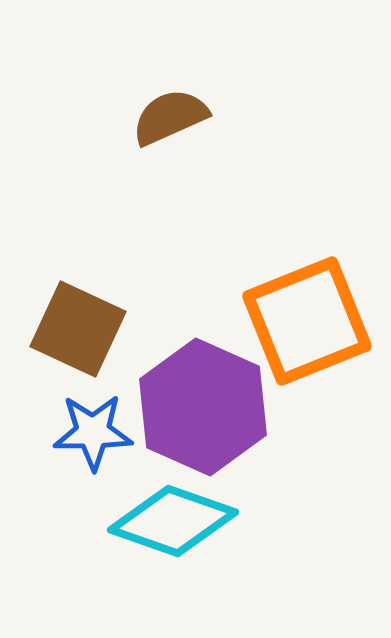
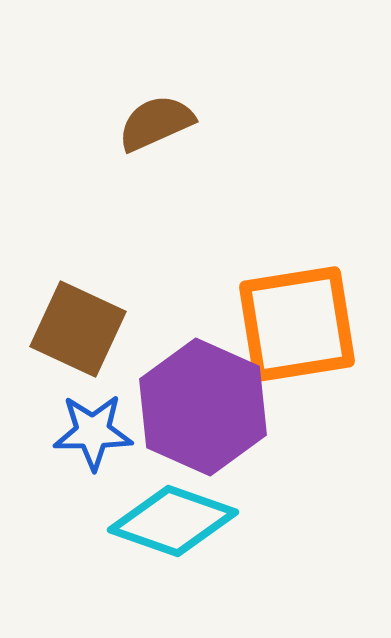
brown semicircle: moved 14 px left, 6 px down
orange square: moved 10 px left, 3 px down; rotated 13 degrees clockwise
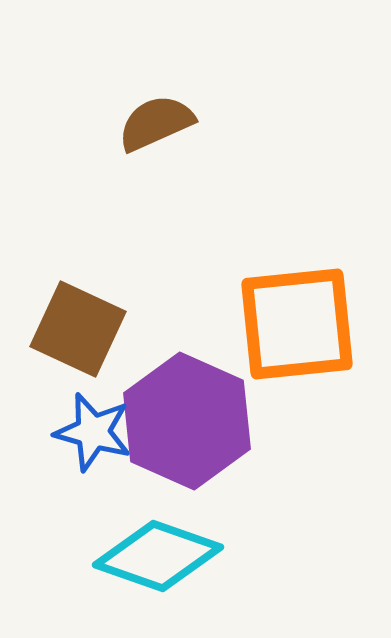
orange square: rotated 3 degrees clockwise
purple hexagon: moved 16 px left, 14 px down
blue star: rotated 16 degrees clockwise
cyan diamond: moved 15 px left, 35 px down
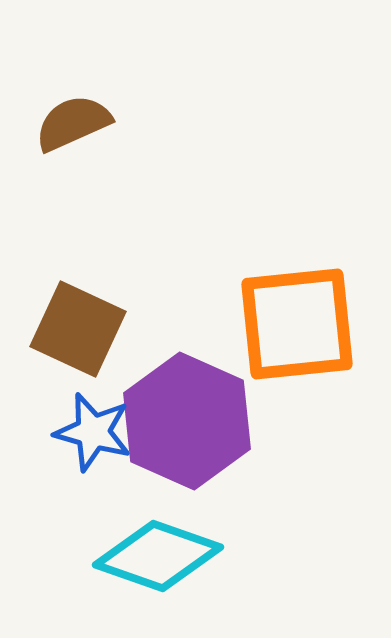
brown semicircle: moved 83 px left
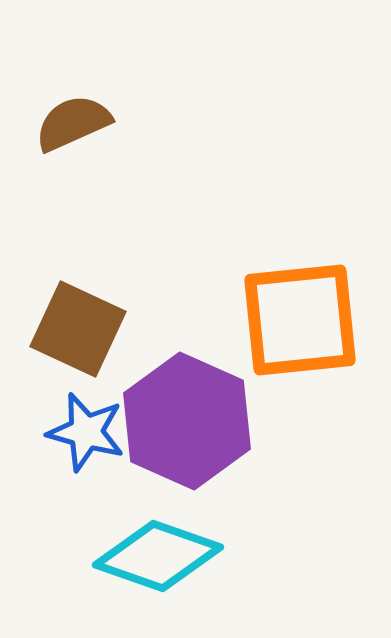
orange square: moved 3 px right, 4 px up
blue star: moved 7 px left
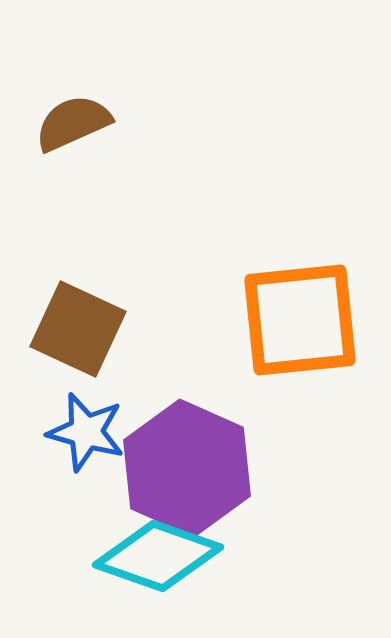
purple hexagon: moved 47 px down
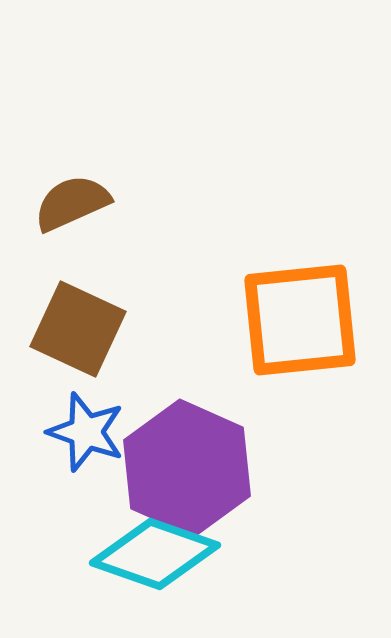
brown semicircle: moved 1 px left, 80 px down
blue star: rotated 4 degrees clockwise
cyan diamond: moved 3 px left, 2 px up
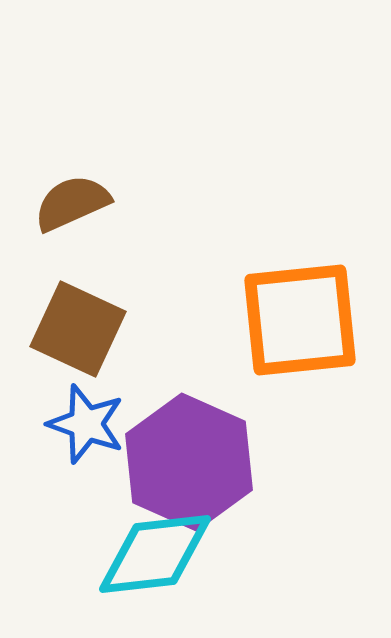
blue star: moved 8 px up
purple hexagon: moved 2 px right, 6 px up
cyan diamond: rotated 26 degrees counterclockwise
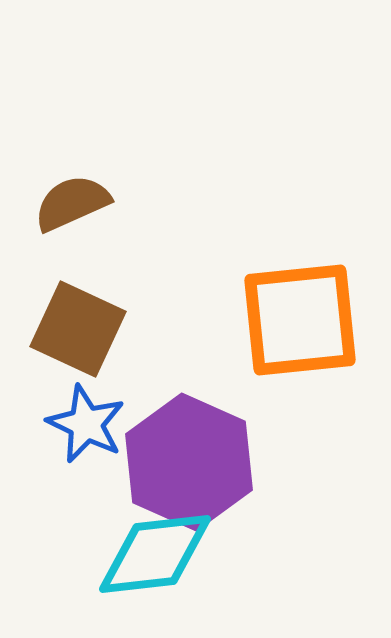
blue star: rotated 6 degrees clockwise
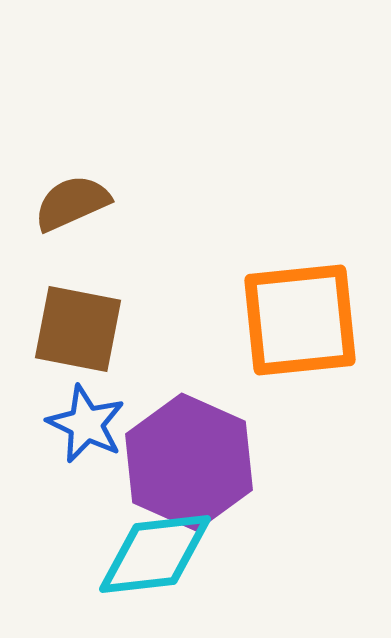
brown square: rotated 14 degrees counterclockwise
